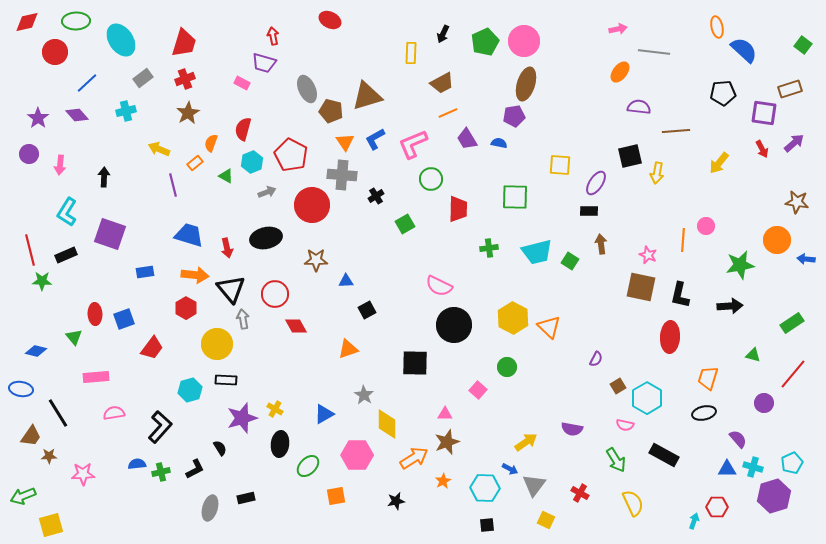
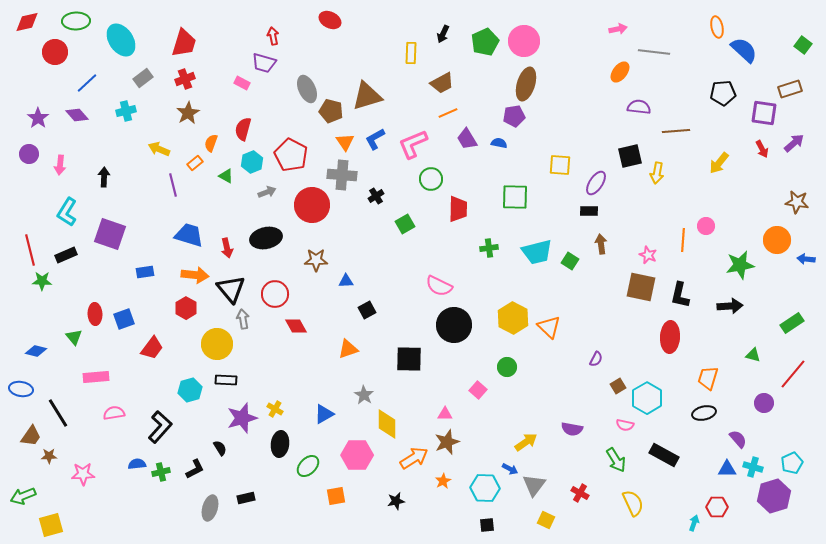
black square at (415, 363): moved 6 px left, 4 px up
cyan arrow at (694, 521): moved 2 px down
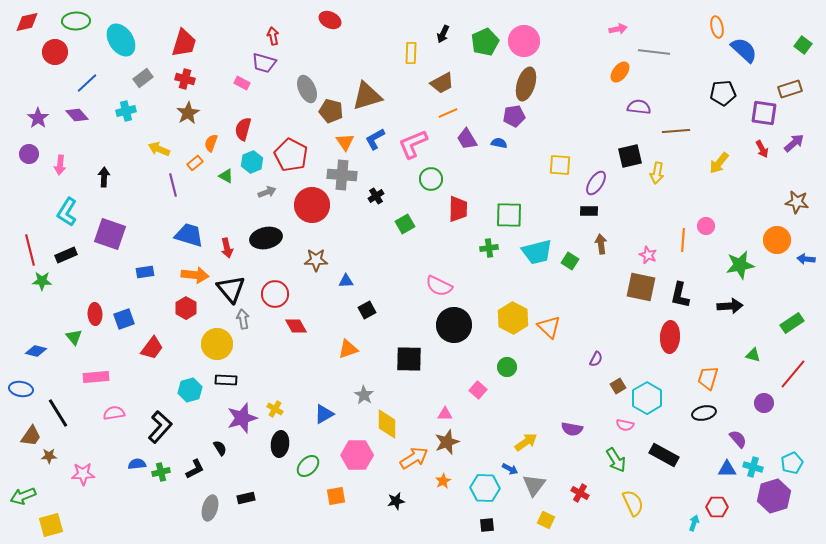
red cross at (185, 79): rotated 36 degrees clockwise
green square at (515, 197): moved 6 px left, 18 px down
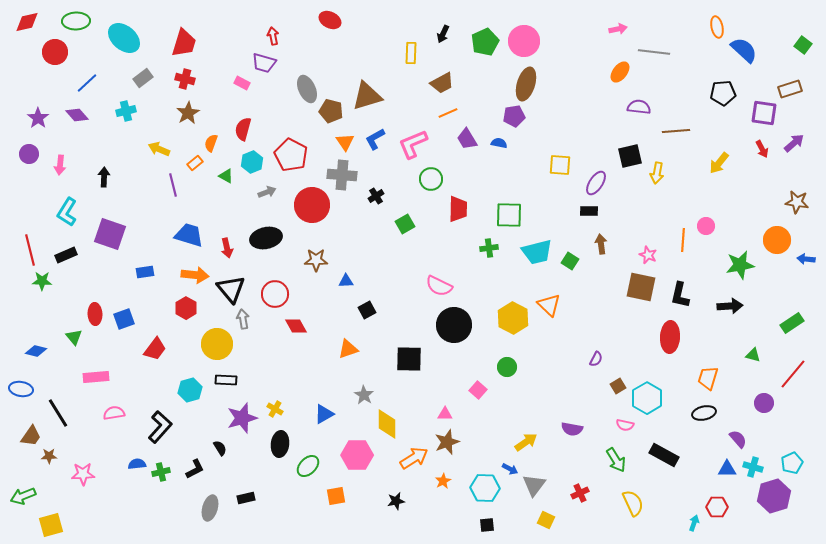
cyan ellipse at (121, 40): moved 3 px right, 2 px up; rotated 16 degrees counterclockwise
orange triangle at (549, 327): moved 22 px up
red trapezoid at (152, 348): moved 3 px right, 1 px down
red cross at (580, 493): rotated 36 degrees clockwise
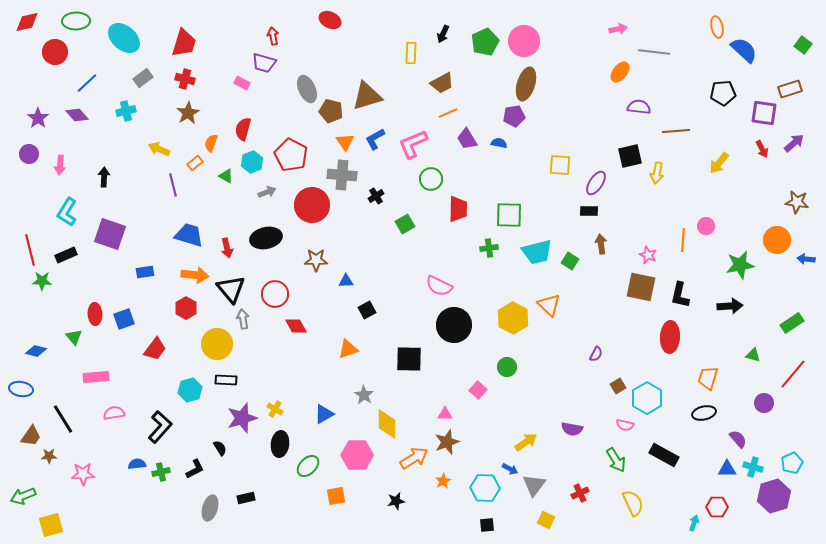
purple semicircle at (596, 359): moved 5 px up
black line at (58, 413): moved 5 px right, 6 px down
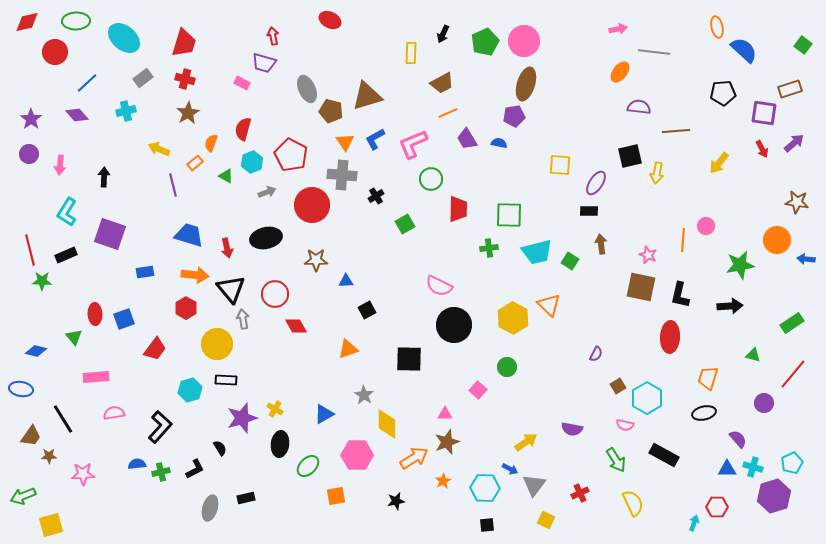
purple star at (38, 118): moved 7 px left, 1 px down
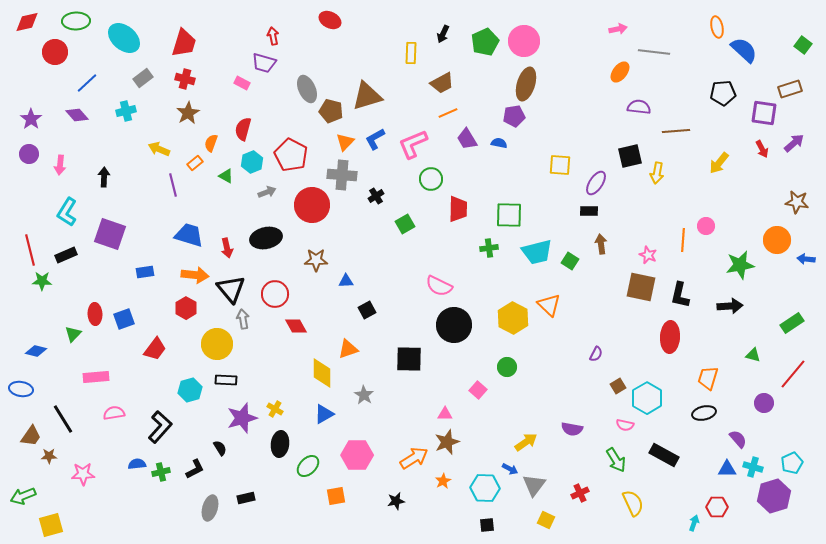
orange triangle at (345, 142): rotated 18 degrees clockwise
green triangle at (74, 337): moved 1 px left, 3 px up; rotated 24 degrees clockwise
yellow diamond at (387, 424): moved 65 px left, 51 px up
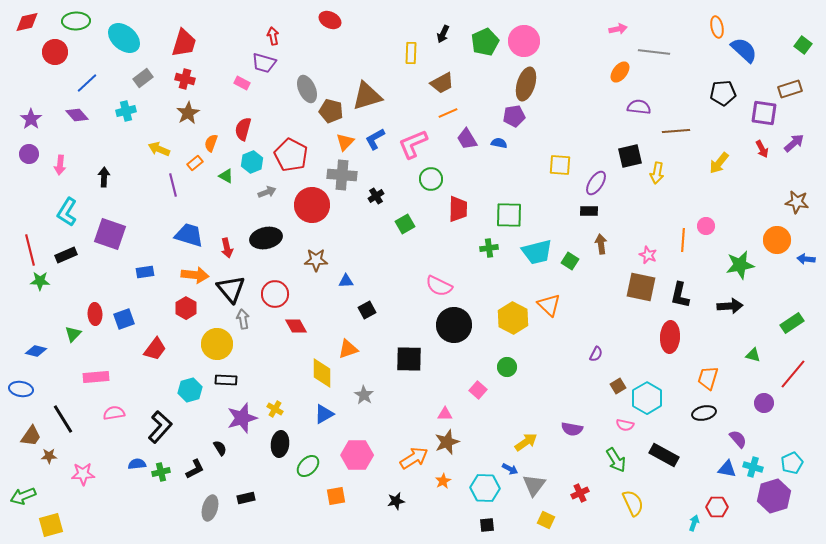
green star at (42, 281): moved 2 px left
blue triangle at (727, 469): rotated 12 degrees clockwise
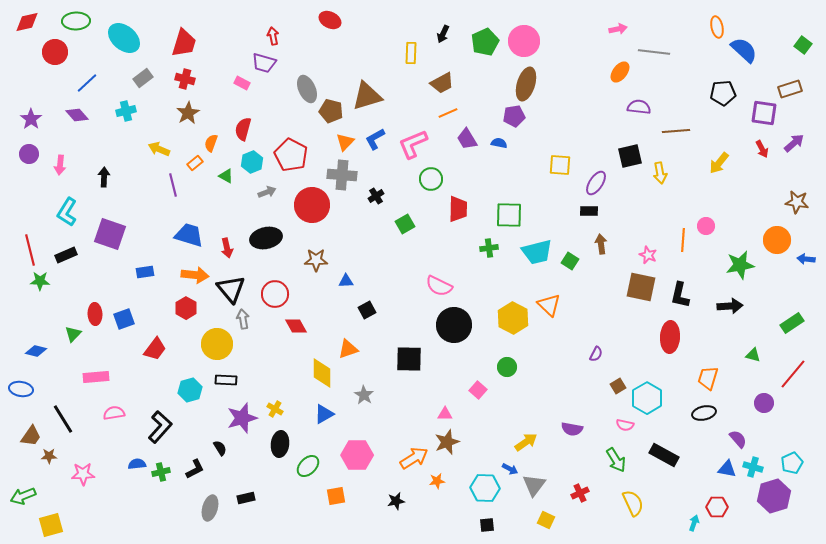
yellow arrow at (657, 173): moved 3 px right; rotated 20 degrees counterclockwise
orange star at (443, 481): moved 6 px left; rotated 21 degrees clockwise
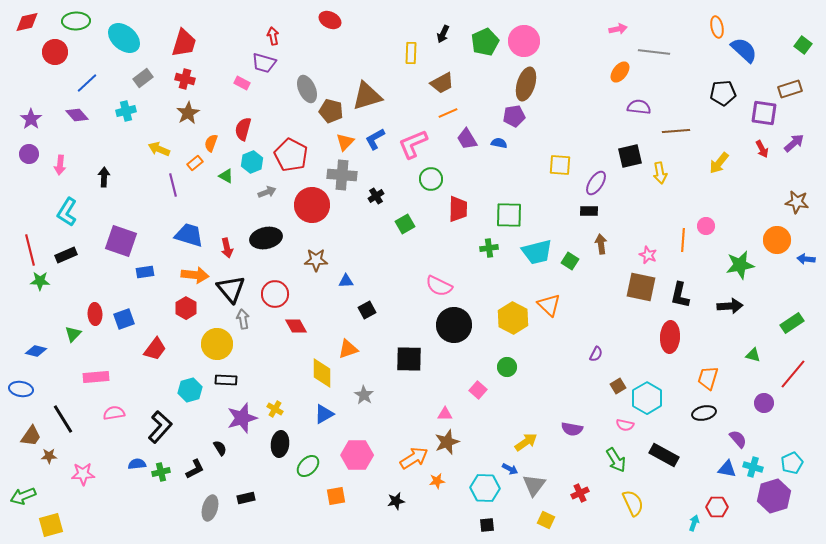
purple square at (110, 234): moved 11 px right, 7 px down
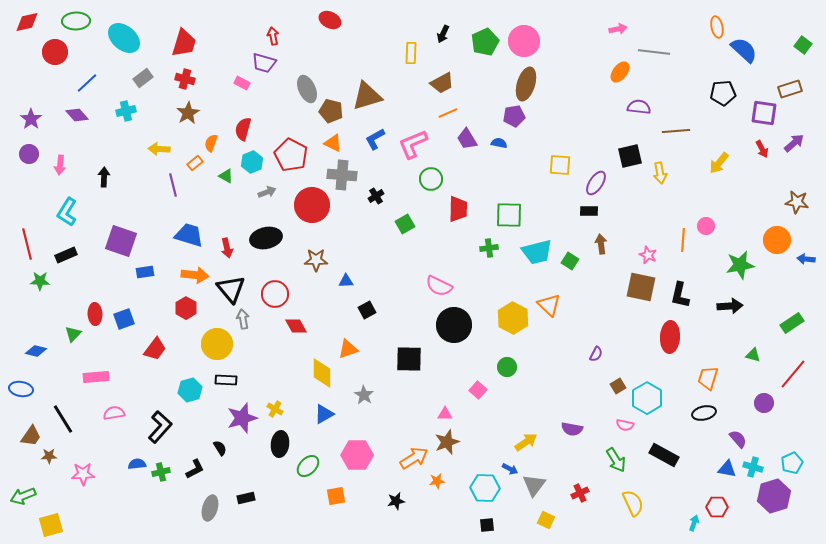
orange triangle at (345, 142): moved 12 px left, 1 px down; rotated 48 degrees counterclockwise
yellow arrow at (159, 149): rotated 20 degrees counterclockwise
red line at (30, 250): moved 3 px left, 6 px up
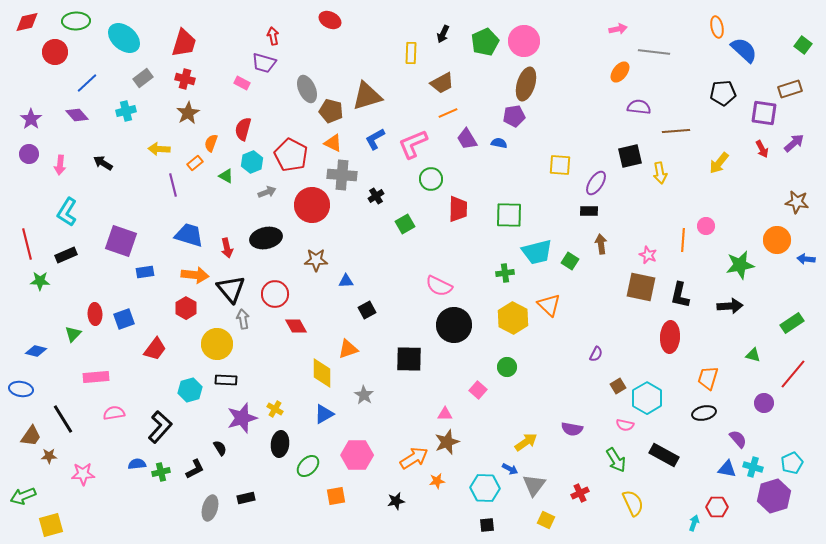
black arrow at (104, 177): moved 1 px left, 14 px up; rotated 60 degrees counterclockwise
green cross at (489, 248): moved 16 px right, 25 px down
